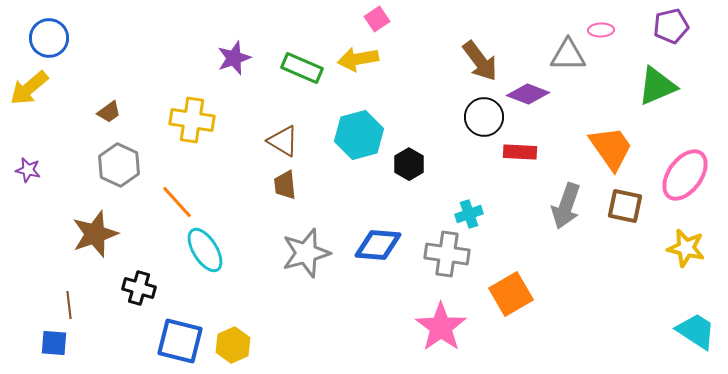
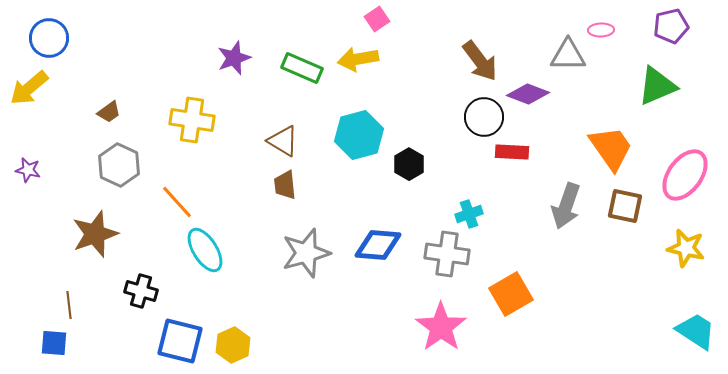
red rectangle at (520, 152): moved 8 px left
black cross at (139, 288): moved 2 px right, 3 px down
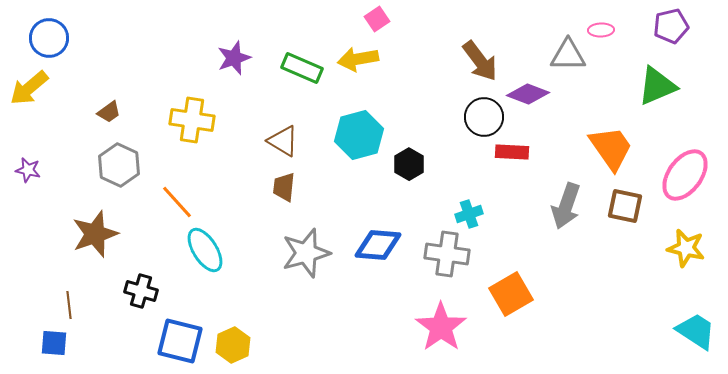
brown trapezoid at (285, 185): moved 1 px left, 2 px down; rotated 12 degrees clockwise
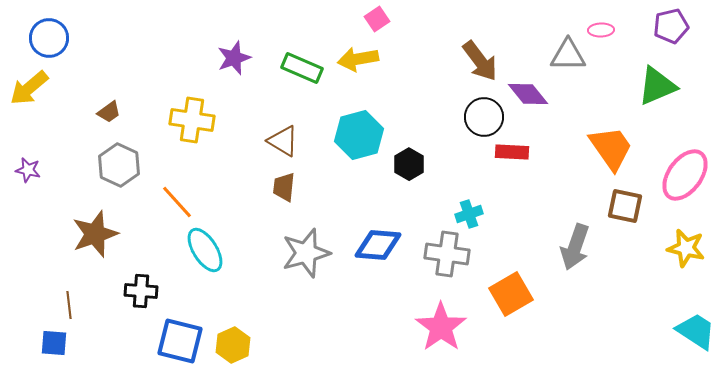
purple diamond at (528, 94): rotated 30 degrees clockwise
gray arrow at (566, 206): moved 9 px right, 41 px down
black cross at (141, 291): rotated 12 degrees counterclockwise
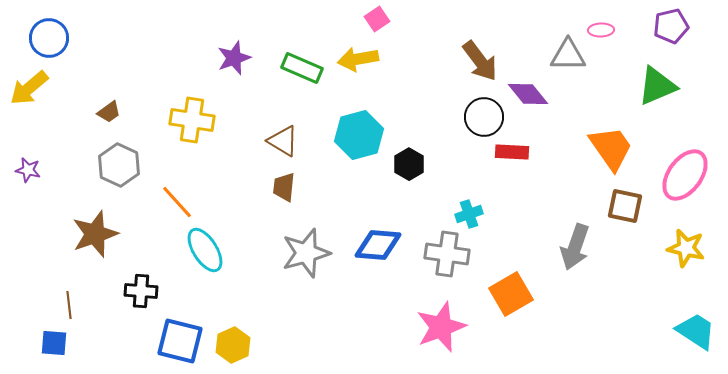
pink star at (441, 327): rotated 15 degrees clockwise
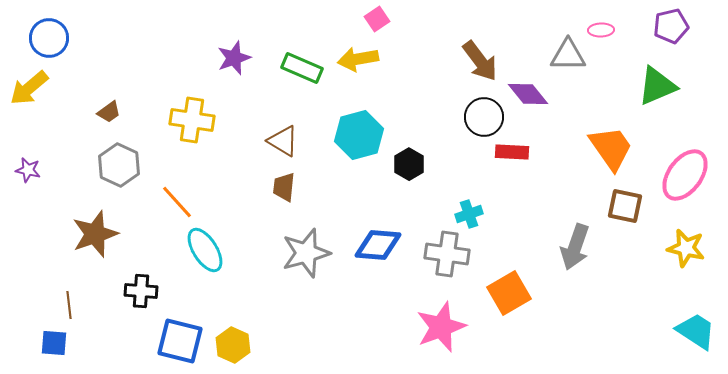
orange square at (511, 294): moved 2 px left, 1 px up
yellow hexagon at (233, 345): rotated 12 degrees counterclockwise
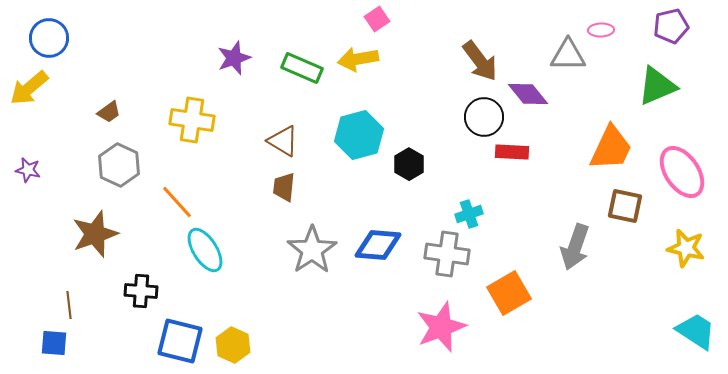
orange trapezoid at (611, 148): rotated 60 degrees clockwise
pink ellipse at (685, 175): moved 3 px left, 3 px up; rotated 70 degrees counterclockwise
gray star at (306, 253): moved 6 px right, 3 px up; rotated 18 degrees counterclockwise
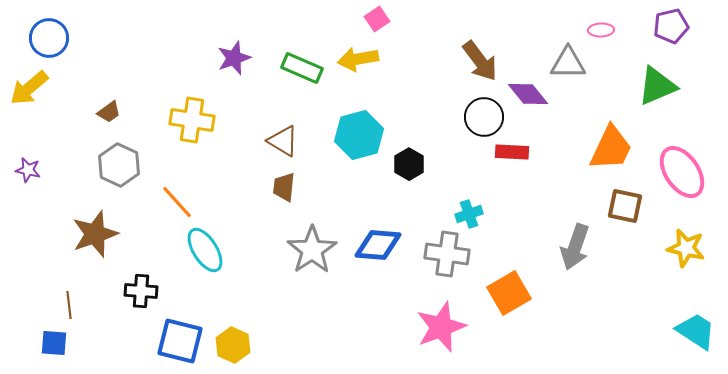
gray triangle at (568, 55): moved 8 px down
